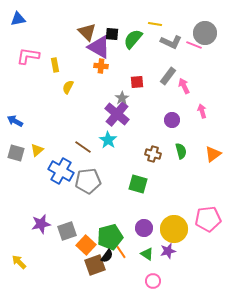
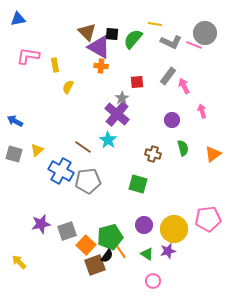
green semicircle at (181, 151): moved 2 px right, 3 px up
gray square at (16, 153): moved 2 px left, 1 px down
purple circle at (144, 228): moved 3 px up
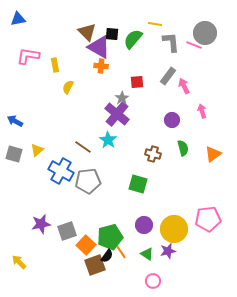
gray L-shape at (171, 42): rotated 120 degrees counterclockwise
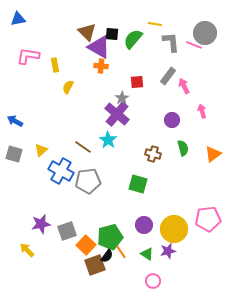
yellow triangle at (37, 150): moved 4 px right
yellow arrow at (19, 262): moved 8 px right, 12 px up
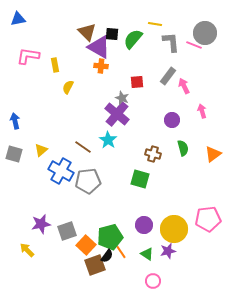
gray star at (122, 98): rotated 16 degrees counterclockwise
blue arrow at (15, 121): rotated 49 degrees clockwise
green square at (138, 184): moved 2 px right, 5 px up
